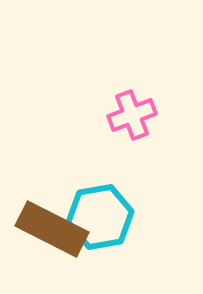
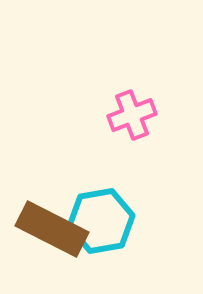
cyan hexagon: moved 1 px right, 4 px down
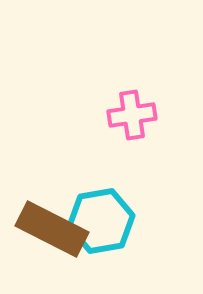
pink cross: rotated 12 degrees clockwise
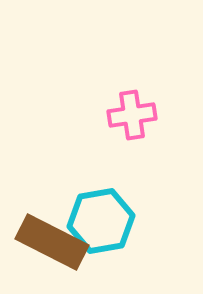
brown rectangle: moved 13 px down
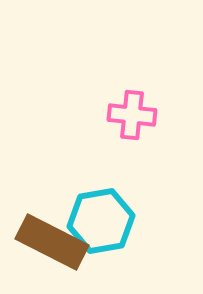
pink cross: rotated 15 degrees clockwise
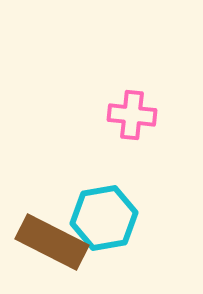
cyan hexagon: moved 3 px right, 3 px up
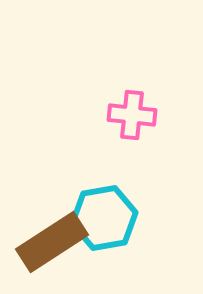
brown rectangle: rotated 60 degrees counterclockwise
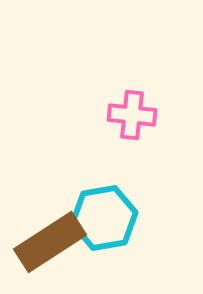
brown rectangle: moved 2 px left
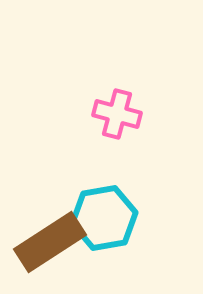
pink cross: moved 15 px left, 1 px up; rotated 9 degrees clockwise
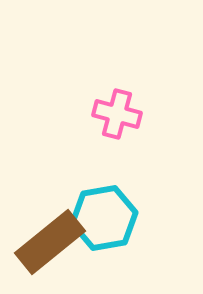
brown rectangle: rotated 6 degrees counterclockwise
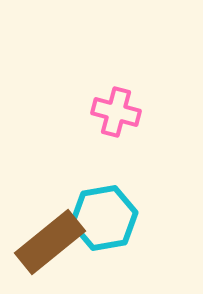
pink cross: moved 1 px left, 2 px up
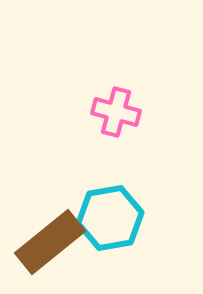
cyan hexagon: moved 6 px right
